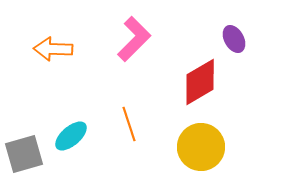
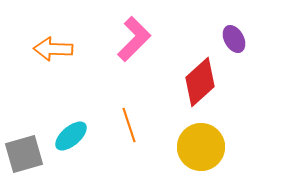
red diamond: rotated 12 degrees counterclockwise
orange line: moved 1 px down
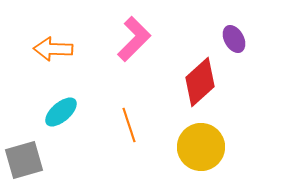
cyan ellipse: moved 10 px left, 24 px up
gray square: moved 6 px down
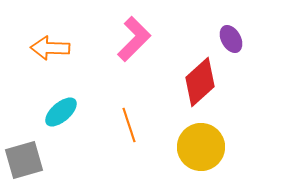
purple ellipse: moved 3 px left
orange arrow: moved 3 px left, 1 px up
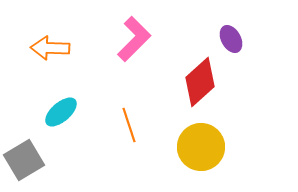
gray square: rotated 15 degrees counterclockwise
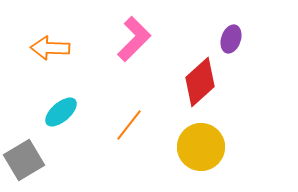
purple ellipse: rotated 48 degrees clockwise
orange line: rotated 56 degrees clockwise
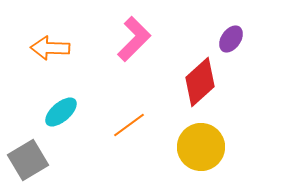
purple ellipse: rotated 16 degrees clockwise
orange line: rotated 16 degrees clockwise
gray square: moved 4 px right
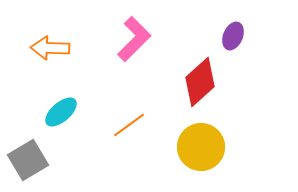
purple ellipse: moved 2 px right, 3 px up; rotated 12 degrees counterclockwise
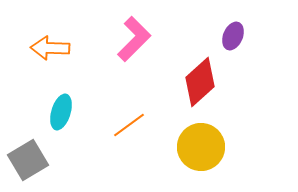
cyan ellipse: rotated 32 degrees counterclockwise
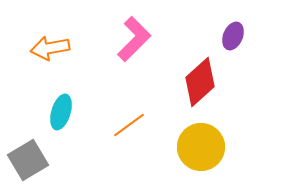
orange arrow: rotated 12 degrees counterclockwise
